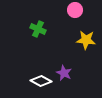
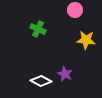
purple star: moved 1 px right, 1 px down
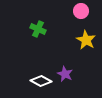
pink circle: moved 6 px right, 1 px down
yellow star: rotated 24 degrees clockwise
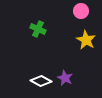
purple star: moved 4 px down
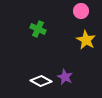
purple star: moved 1 px up
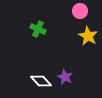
pink circle: moved 1 px left
yellow star: moved 2 px right, 4 px up
white diamond: rotated 20 degrees clockwise
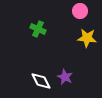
yellow star: moved 1 px left, 2 px down; rotated 24 degrees counterclockwise
white diamond: rotated 15 degrees clockwise
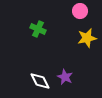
yellow star: rotated 18 degrees counterclockwise
white diamond: moved 1 px left
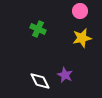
yellow star: moved 5 px left
purple star: moved 2 px up
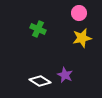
pink circle: moved 1 px left, 2 px down
white diamond: rotated 30 degrees counterclockwise
